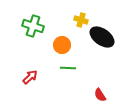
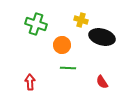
green cross: moved 3 px right, 2 px up
black ellipse: rotated 20 degrees counterclockwise
red arrow: moved 5 px down; rotated 49 degrees counterclockwise
red semicircle: moved 2 px right, 13 px up
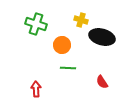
red arrow: moved 6 px right, 7 px down
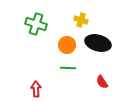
black ellipse: moved 4 px left, 6 px down
orange circle: moved 5 px right
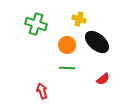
yellow cross: moved 2 px left, 1 px up
black ellipse: moved 1 px left, 1 px up; rotated 25 degrees clockwise
green line: moved 1 px left
red semicircle: moved 1 px right, 3 px up; rotated 96 degrees counterclockwise
red arrow: moved 6 px right, 2 px down; rotated 14 degrees counterclockwise
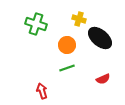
black ellipse: moved 3 px right, 4 px up
green line: rotated 21 degrees counterclockwise
red semicircle: rotated 16 degrees clockwise
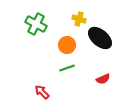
green cross: rotated 10 degrees clockwise
red arrow: moved 1 px down; rotated 28 degrees counterclockwise
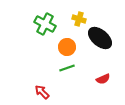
green cross: moved 9 px right
orange circle: moved 2 px down
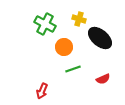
orange circle: moved 3 px left
green line: moved 6 px right, 1 px down
red arrow: moved 1 px up; rotated 112 degrees counterclockwise
